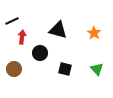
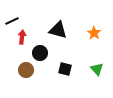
brown circle: moved 12 px right, 1 px down
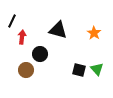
black line: rotated 40 degrees counterclockwise
black circle: moved 1 px down
black square: moved 14 px right, 1 px down
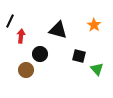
black line: moved 2 px left
orange star: moved 8 px up
red arrow: moved 1 px left, 1 px up
black square: moved 14 px up
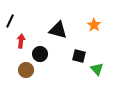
red arrow: moved 5 px down
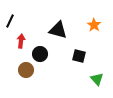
green triangle: moved 10 px down
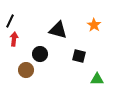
red arrow: moved 7 px left, 2 px up
green triangle: rotated 48 degrees counterclockwise
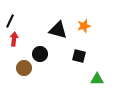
orange star: moved 10 px left, 1 px down; rotated 24 degrees clockwise
brown circle: moved 2 px left, 2 px up
